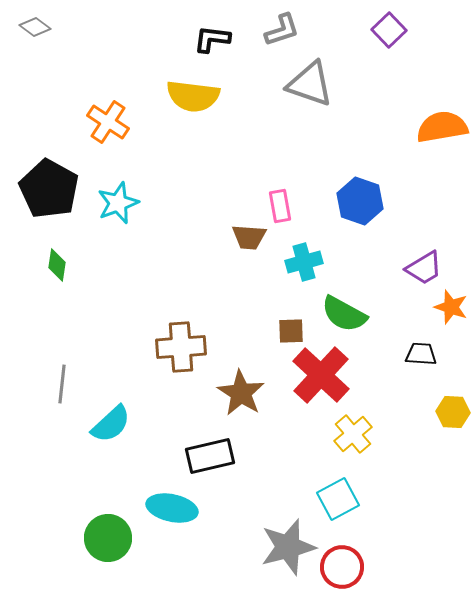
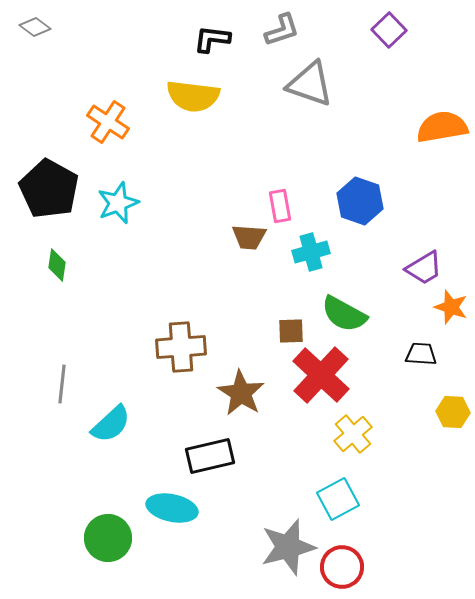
cyan cross: moved 7 px right, 10 px up
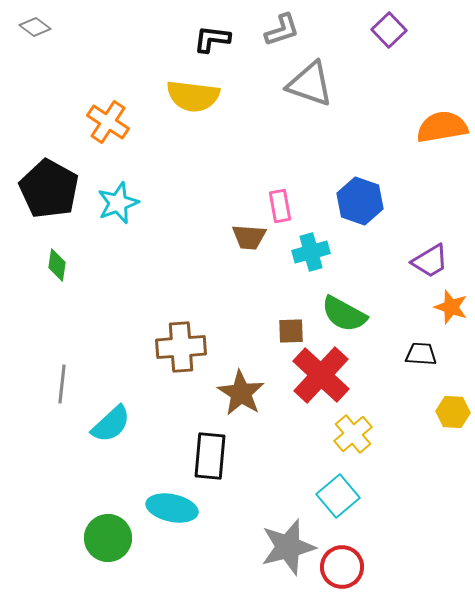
purple trapezoid: moved 6 px right, 7 px up
black rectangle: rotated 72 degrees counterclockwise
cyan square: moved 3 px up; rotated 12 degrees counterclockwise
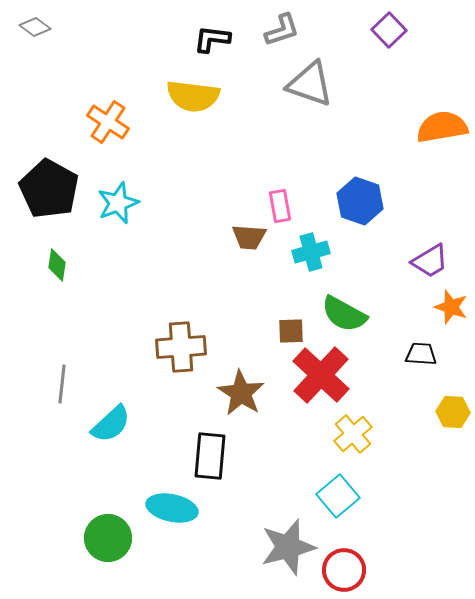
red circle: moved 2 px right, 3 px down
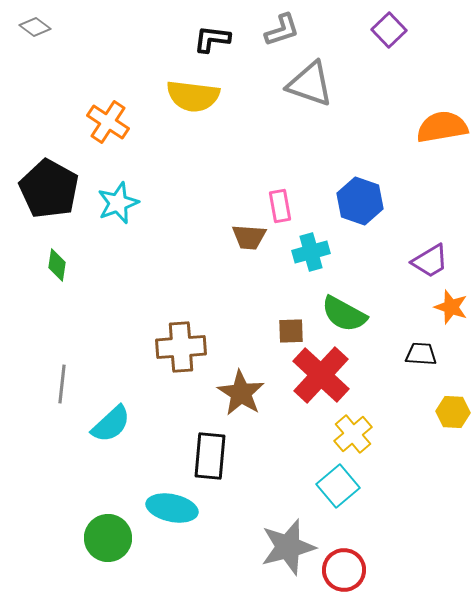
cyan square: moved 10 px up
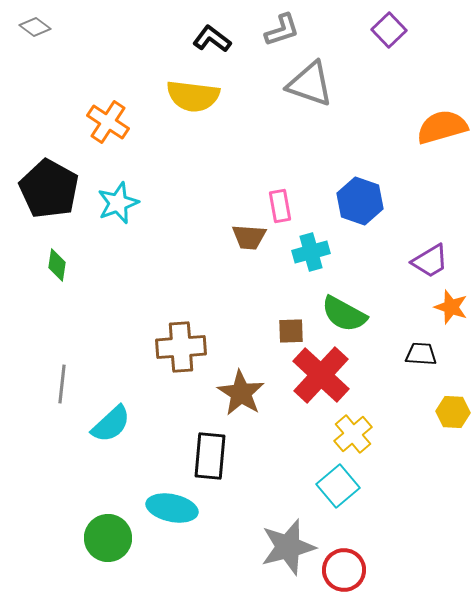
black L-shape: rotated 30 degrees clockwise
orange semicircle: rotated 6 degrees counterclockwise
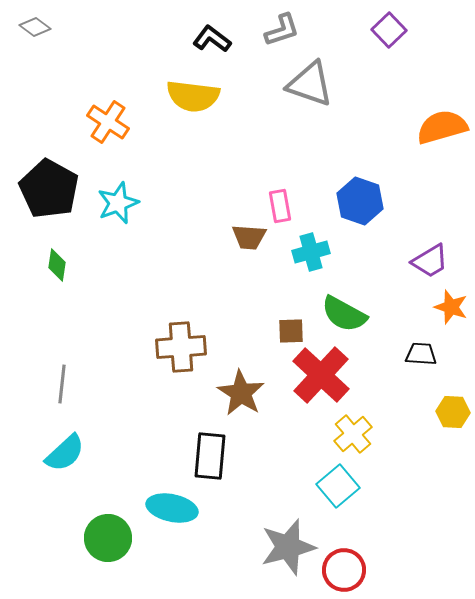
cyan semicircle: moved 46 px left, 29 px down
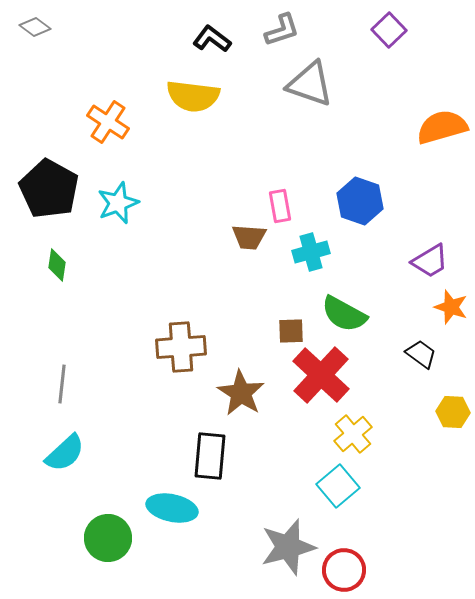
black trapezoid: rotated 32 degrees clockwise
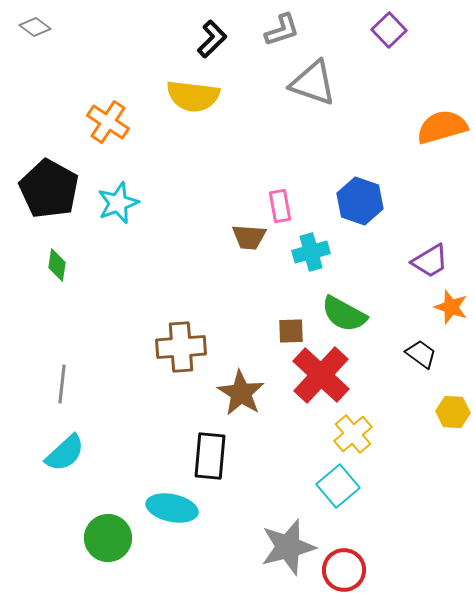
black L-shape: rotated 99 degrees clockwise
gray triangle: moved 3 px right, 1 px up
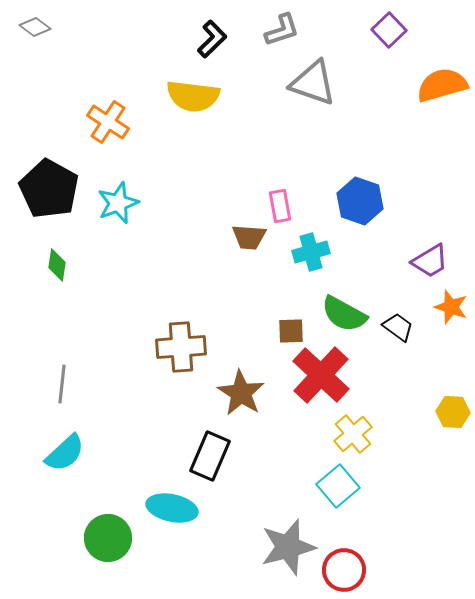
orange semicircle: moved 42 px up
black trapezoid: moved 23 px left, 27 px up
black rectangle: rotated 18 degrees clockwise
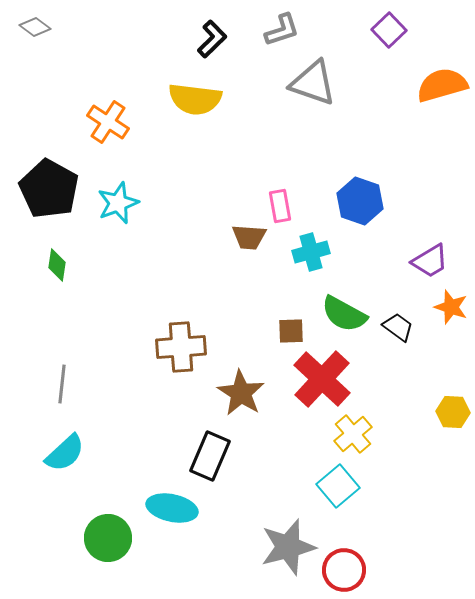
yellow semicircle: moved 2 px right, 3 px down
red cross: moved 1 px right, 4 px down
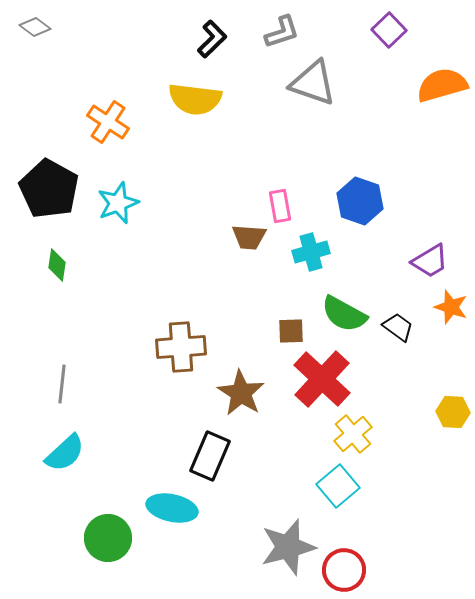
gray L-shape: moved 2 px down
